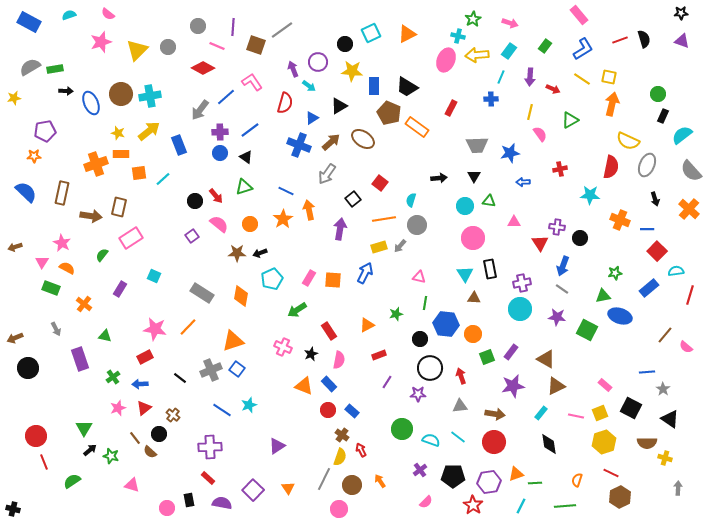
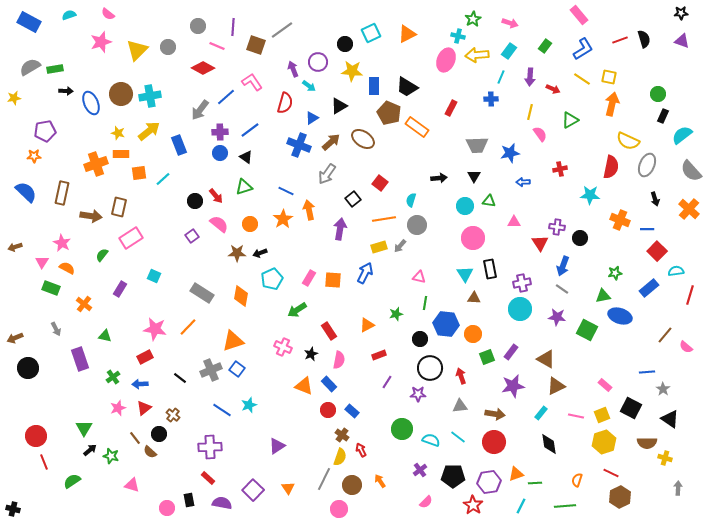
yellow square at (600, 413): moved 2 px right, 2 px down
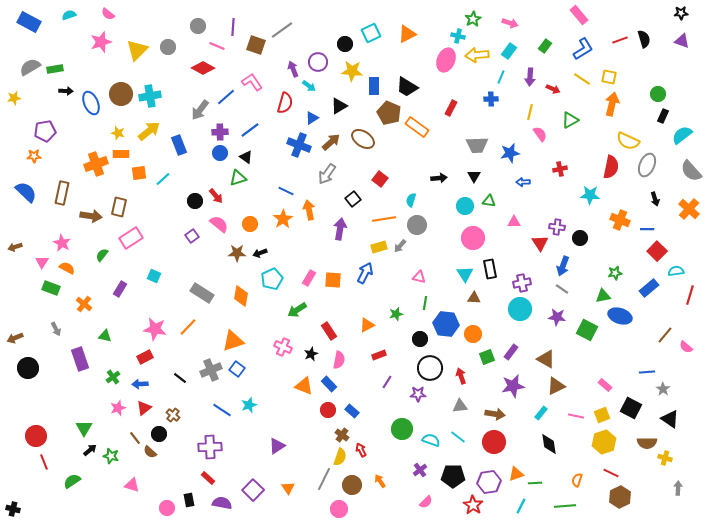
red square at (380, 183): moved 4 px up
green triangle at (244, 187): moved 6 px left, 9 px up
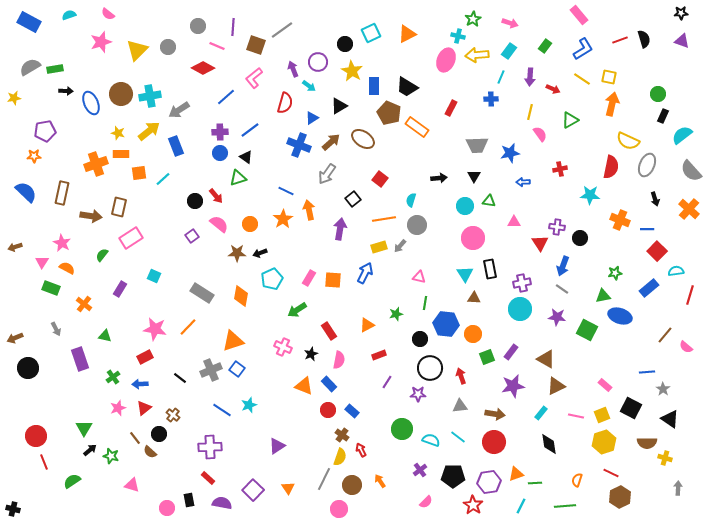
yellow star at (352, 71): rotated 25 degrees clockwise
pink L-shape at (252, 82): moved 2 px right, 4 px up; rotated 95 degrees counterclockwise
gray arrow at (200, 110): moved 21 px left; rotated 20 degrees clockwise
blue rectangle at (179, 145): moved 3 px left, 1 px down
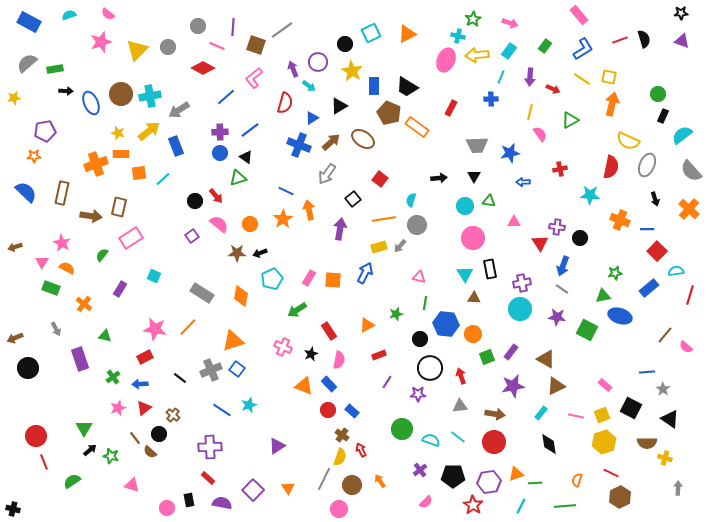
gray semicircle at (30, 67): moved 3 px left, 4 px up; rotated 10 degrees counterclockwise
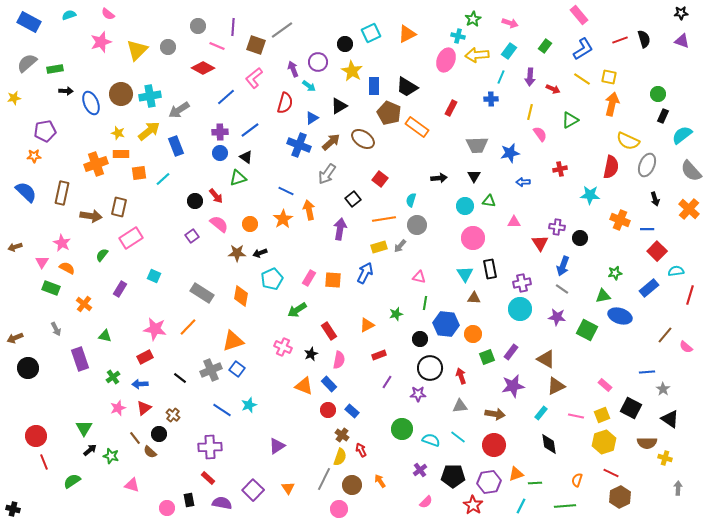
red circle at (494, 442): moved 3 px down
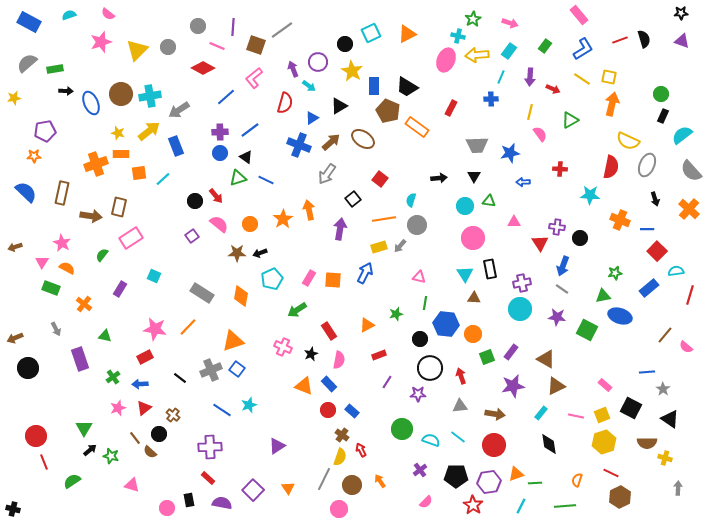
green circle at (658, 94): moved 3 px right
brown pentagon at (389, 113): moved 1 px left, 2 px up
red cross at (560, 169): rotated 16 degrees clockwise
blue line at (286, 191): moved 20 px left, 11 px up
black pentagon at (453, 476): moved 3 px right
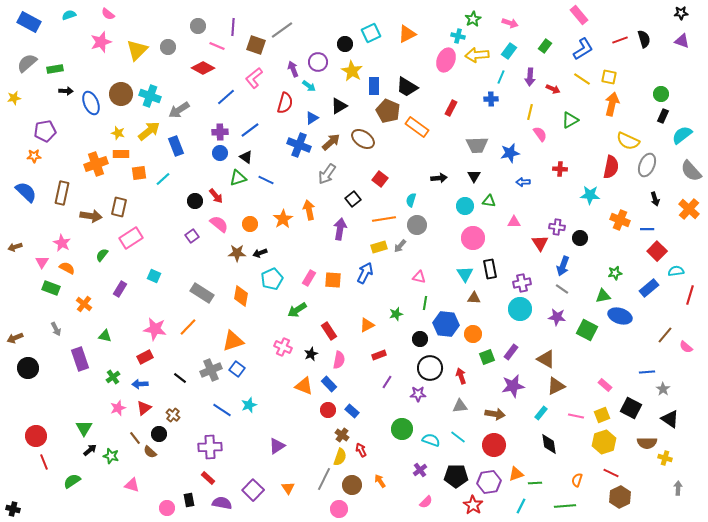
cyan cross at (150, 96): rotated 30 degrees clockwise
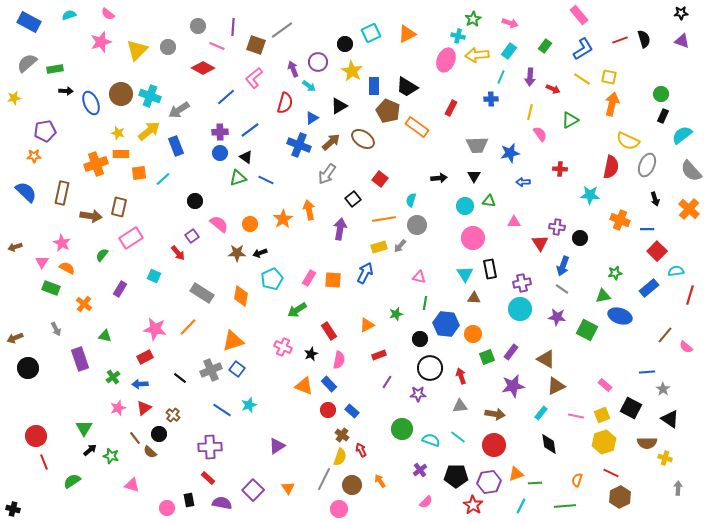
red arrow at (216, 196): moved 38 px left, 57 px down
